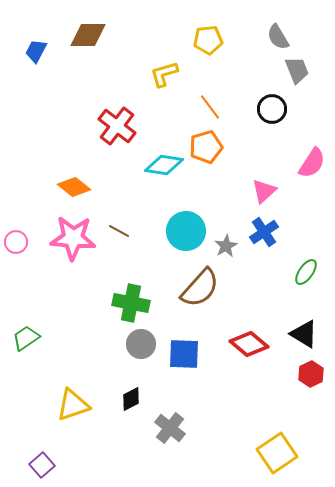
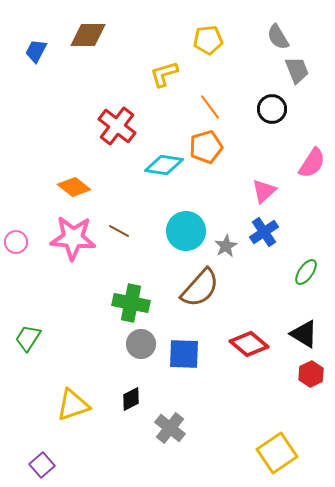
green trapezoid: moved 2 px right; rotated 24 degrees counterclockwise
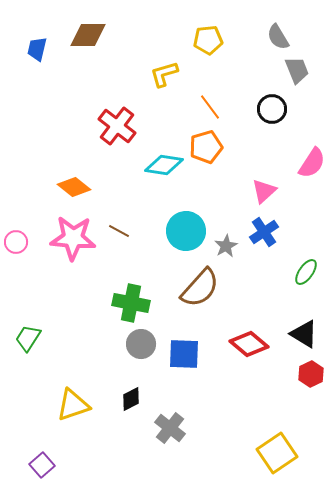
blue trapezoid: moved 1 px right, 2 px up; rotated 15 degrees counterclockwise
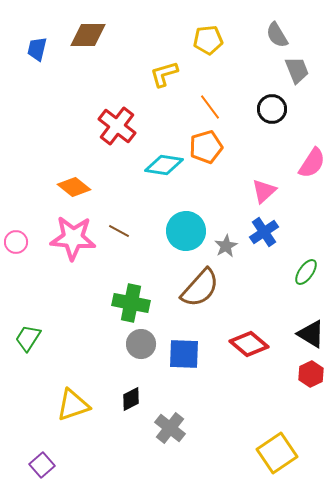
gray semicircle: moved 1 px left, 2 px up
black triangle: moved 7 px right
